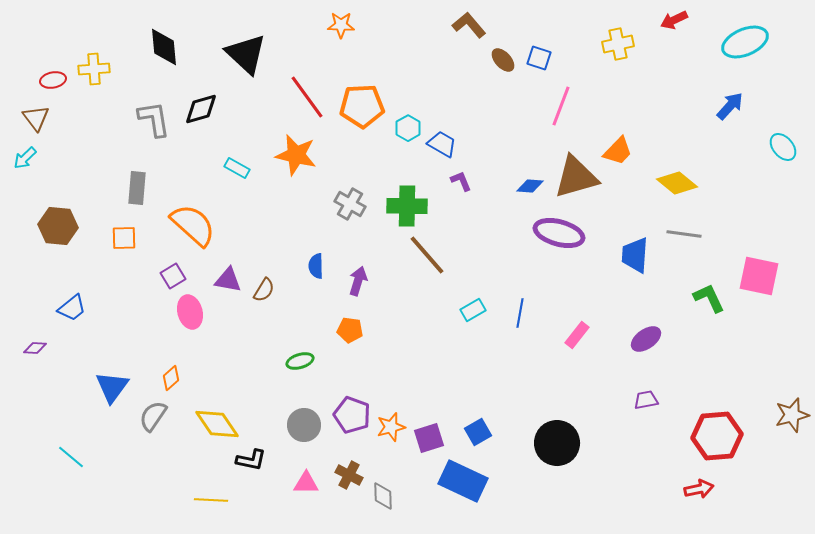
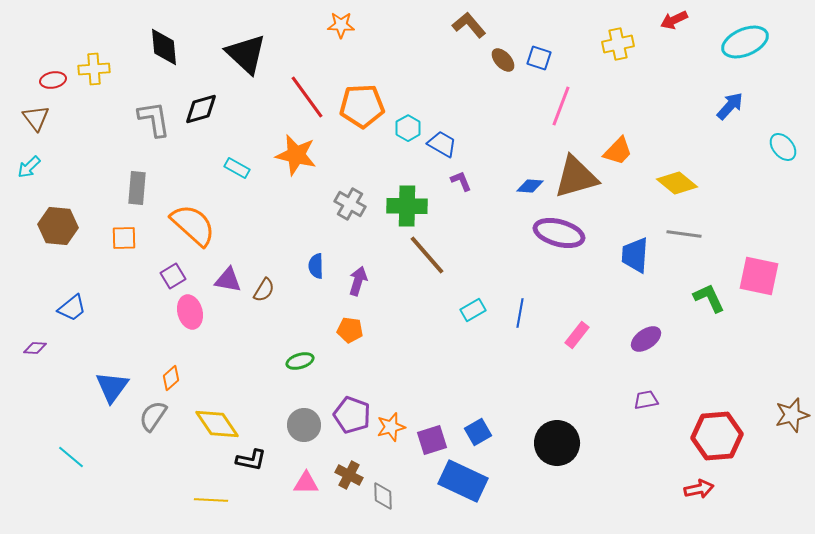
cyan arrow at (25, 158): moved 4 px right, 9 px down
purple square at (429, 438): moved 3 px right, 2 px down
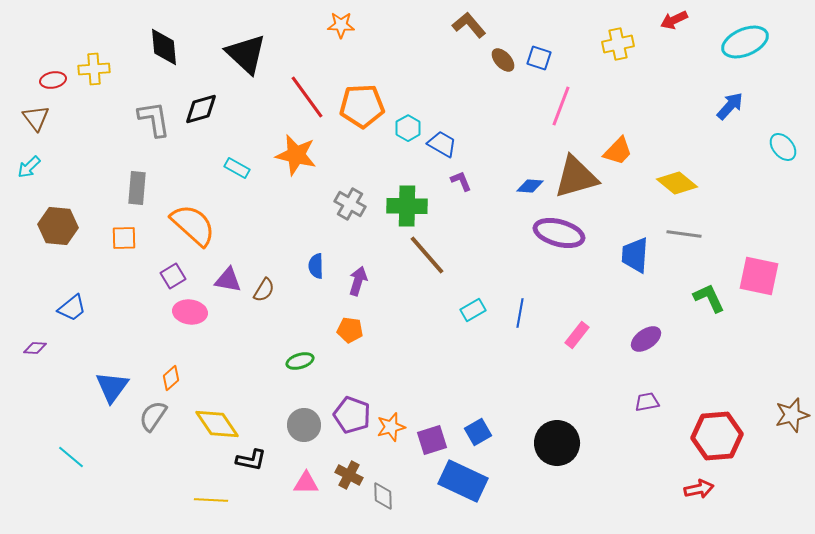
pink ellipse at (190, 312): rotated 68 degrees counterclockwise
purple trapezoid at (646, 400): moved 1 px right, 2 px down
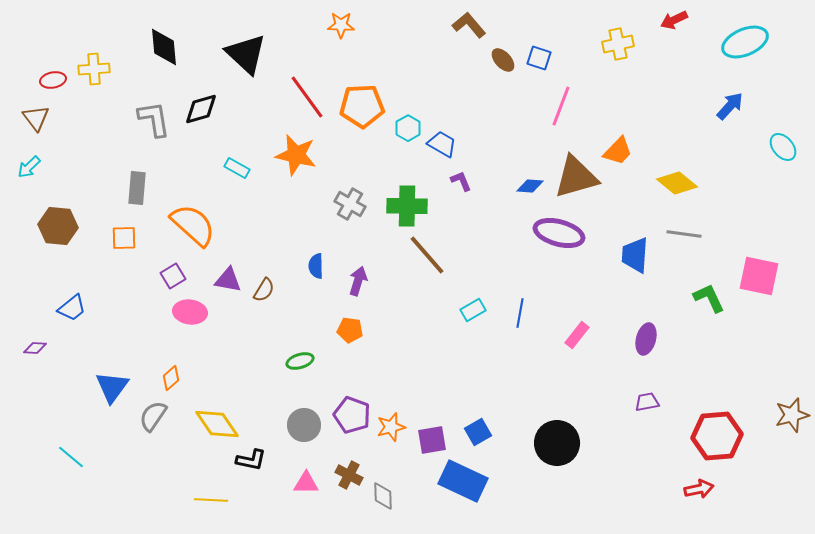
purple ellipse at (646, 339): rotated 40 degrees counterclockwise
purple square at (432, 440): rotated 8 degrees clockwise
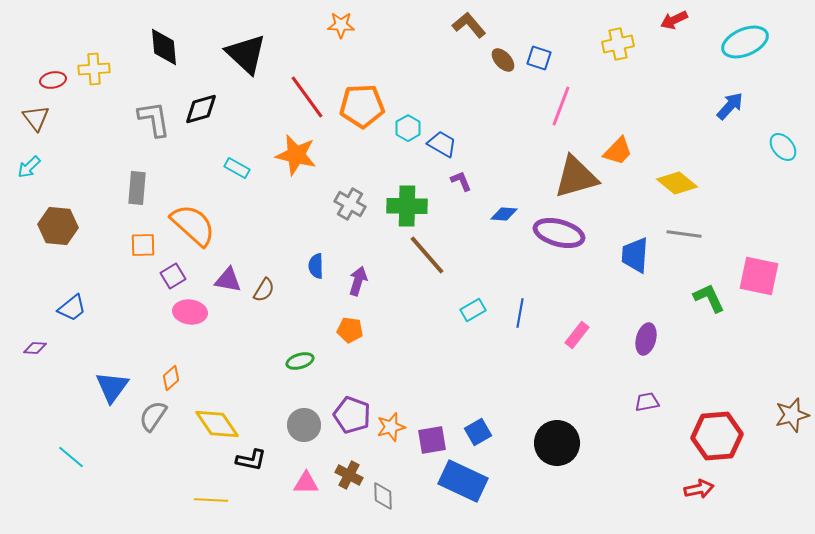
blue diamond at (530, 186): moved 26 px left, 28 px down
orange square at (124, 238): moved 19 px right, 7 px down
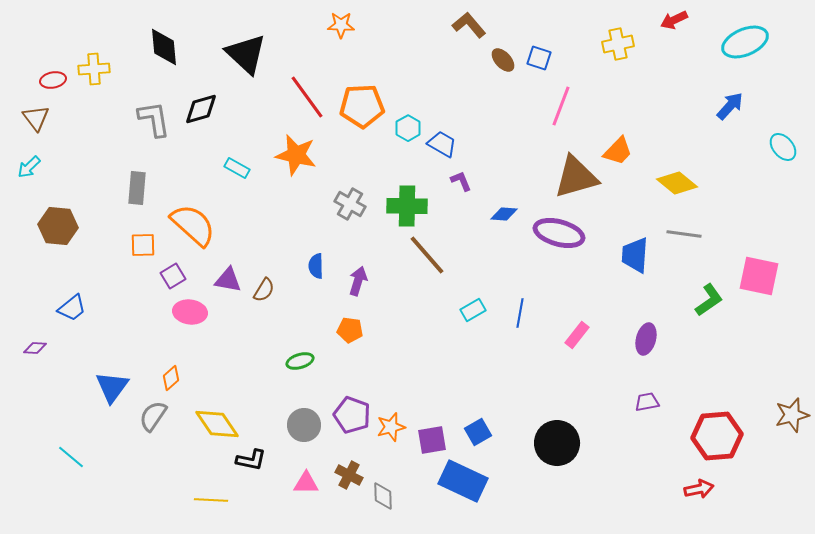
green L-shape at (709, 298): moved 2 px down; rotated 80 degrees clockwise
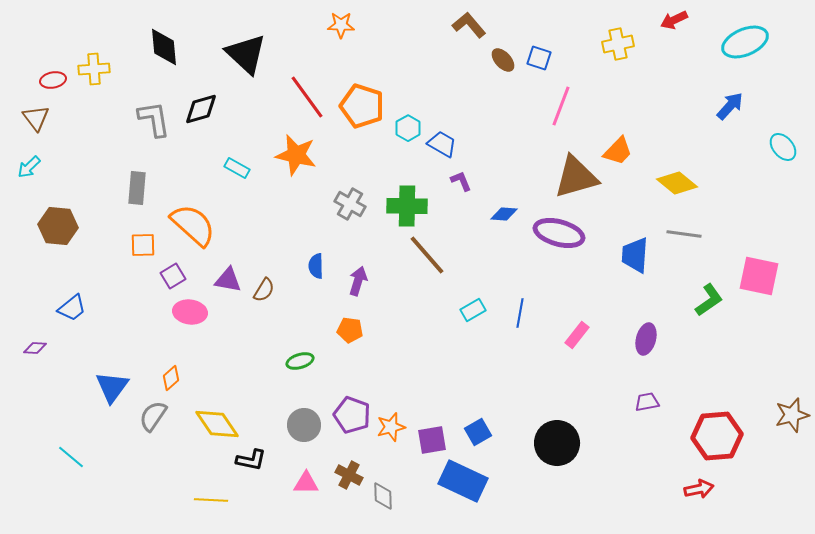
orange pentagon at (362, 106): rotated 21 degrees clockwise
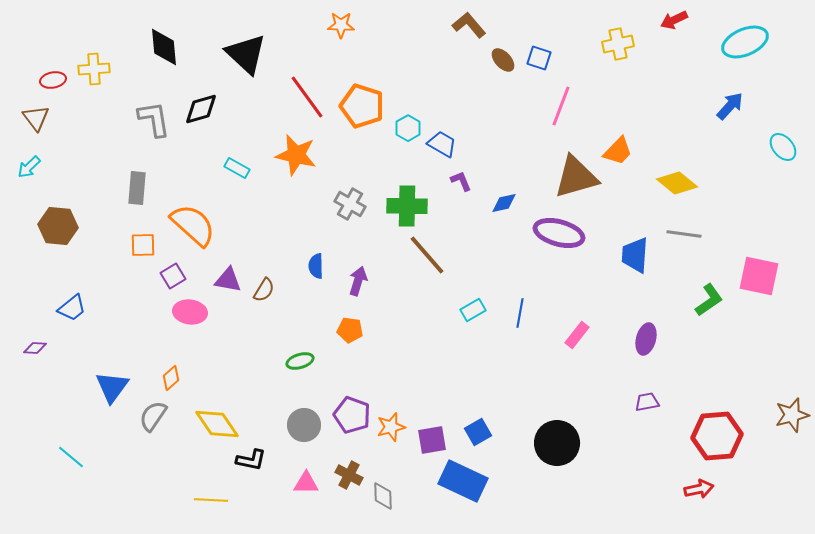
blue diamond at (504, 214): moved 11 px up; rotated 16 degrees counterclockwise
